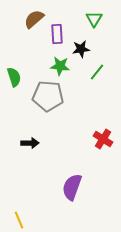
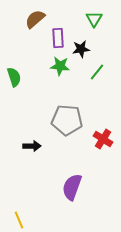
brown semicircle: moved 1 px right
purple rectangle: moved 1 px right, 4 px down
gray pentagon: moved 19 px right, 24 px down
black arrow: moved 2 px right, 3 px down
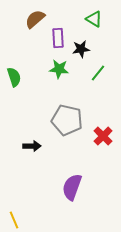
green triangle: rotated 30 degrees counterclockwise
green star: moved 1 px left, 3 px down
green line: moved 1 px right, 1 px down
gray pentagon: rotated 8 degrees clockwise
red cross: moved 3 px up; rotated 12 degrees clockwise
yellow line: moved 5 px left
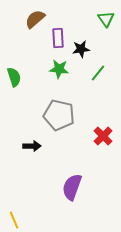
green triangle: moved 12 px right; rotated 24 degrees clockwise
gray pentagon: moved 8 px left, 5 px up
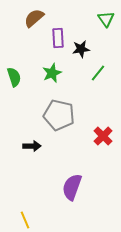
brown semicircle: moved 1 px left, 1 px up
green star: moved 7 px left, 4 px down; rotated 30 degrees counterclockwise
yellow line: moved 11 px right
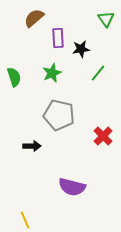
purple semicircle: rotated 96 degrees counterclockwise
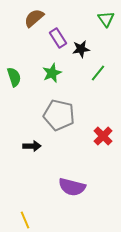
purple rectangle: rotated 30 degrees counterclockwise
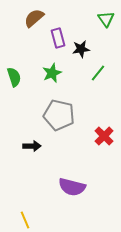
purple rectangle: rotated 18 degrees clockwise
red cross: moved 1 px right
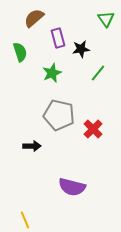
green semicircle: moved 6 px right, 25 px up
red cross: moved 11 px left, 7 px up
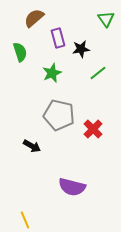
green line: rotated 12 degrees clockwise
black arrow: rotated 30 degrees clockwise
